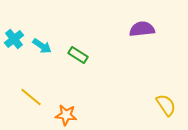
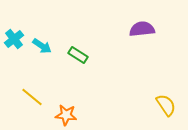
yellow line: moved 1 px right
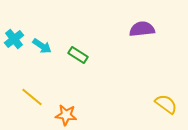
yellow semicircle: moved 1 px up; rotated 20 degrees counterclockwise
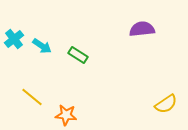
yellow semicircle: rotated 110 degrees clockwise
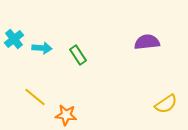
purple semicircle: moved 5 px right, 13 px down
cyan arrow: moved 2 px down; rotated 30 degrees counterclockwise
green rectangle: rotated 24 degrees clockwise
yellow line: moved 3 px right
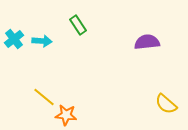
cyan arrow: moved 7 px up
green rectangle: moved 30 px up
yellow line: moved 9 px right
yellow semicircle: rotated 75 degrees clockwise
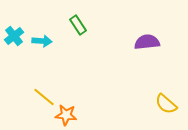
cyan cross: moved 3 px up
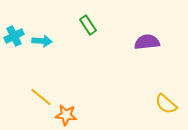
green rectangle: moved 10 px right
cyan cross: rotated 12 degrees clockwise
yellow line: moved 3 px left
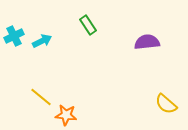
cyan arrow: rotated 30 degrees counterclockwise
